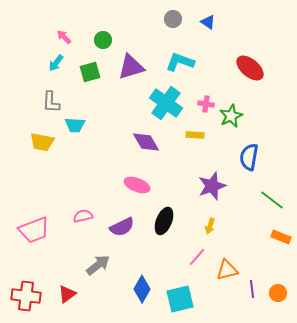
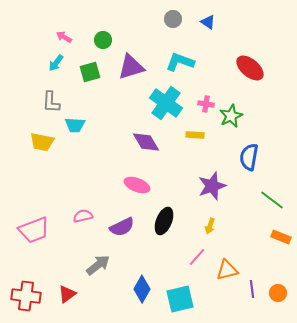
pink arrow: rotated 14 degrees counterclockwise
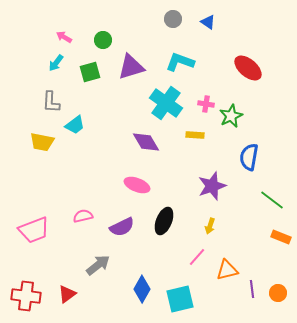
red ellipse: moved 2 px left
cyan trapezoid: rotated 40 degrees counterclockwise
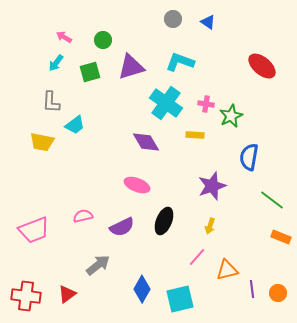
red ellipse: moved 14 px right, 2 px up
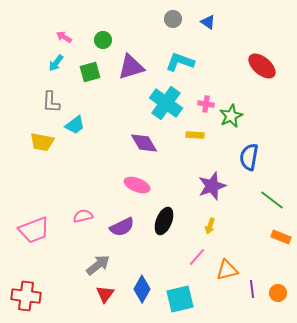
purple diamond: moved 2 px left, 1 px down
red triangle: moved 38 px right; rotated 18 degrees counterclockwise
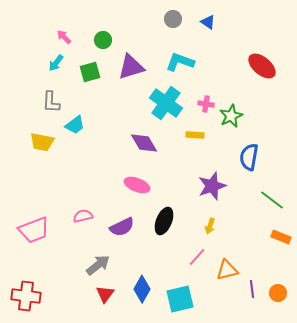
pink arrow: rotated 14 degrees clockwise
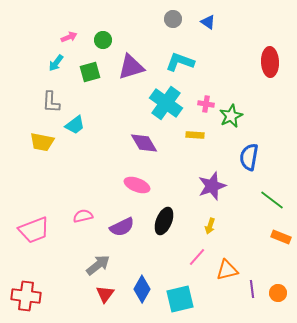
pink arrow: moved 5 px right; rotated 112 degrees clockwise
red ellipse: moved 8 px right, 4 px up; rotated 48 degrees clockwise
